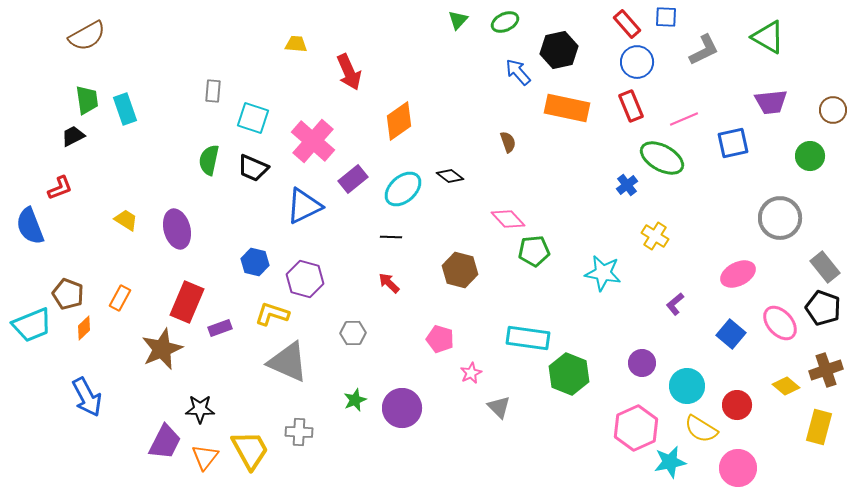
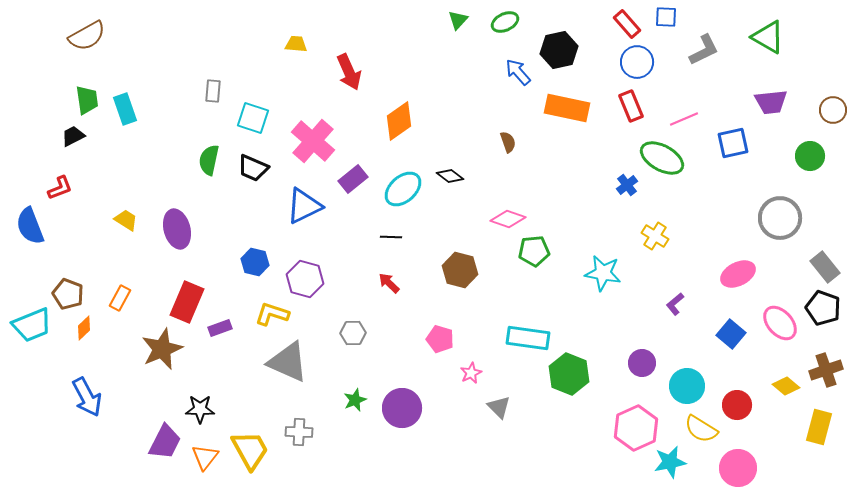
pink diamond at (508, 219): rotated 28 degrees counterclockwise
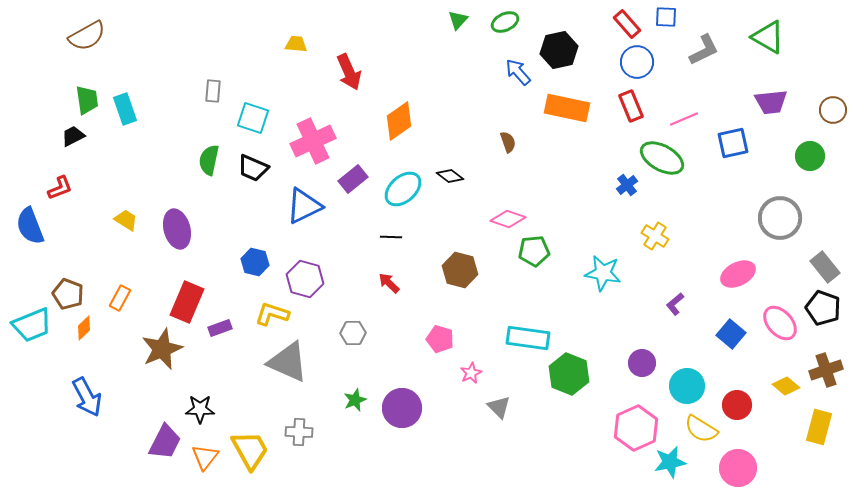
pink cross at (313, 141): rotated 24 degrees clockwise
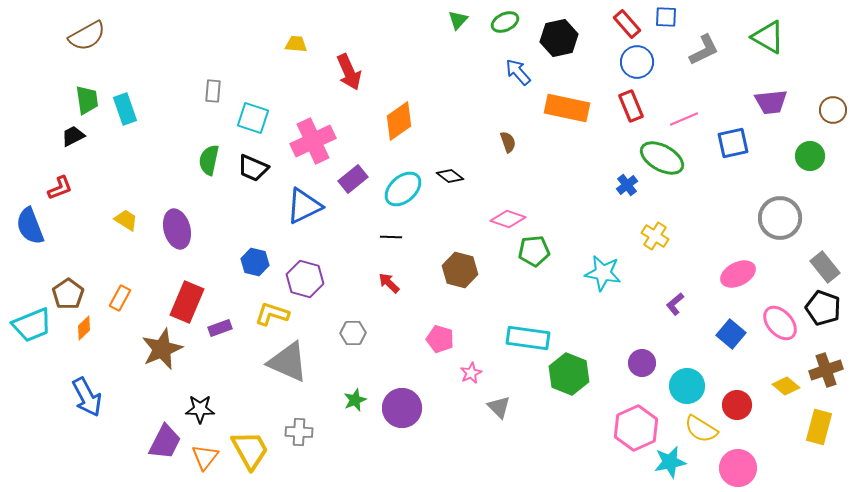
black hexagon at (559, 50): moved 12 px up
brown pentagon at (68, 294): rotated 16 degrees clockwise
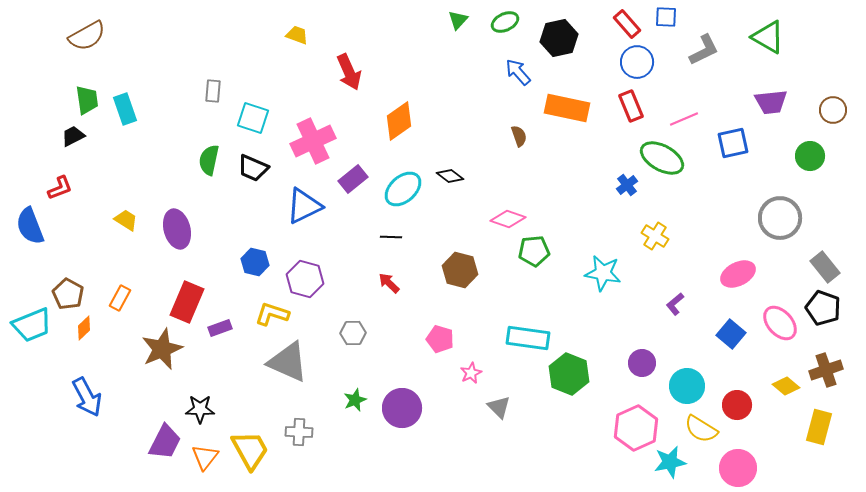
yellow trapezoid at (296, 44): moved 1 px right, 9 px up; rotated 15 degrees clockwise
brown semicircle at (508, 142): moved 11 px right, 6 px up
brown pentagon at (68, 294): rotated 8 degrees counterclockwise
